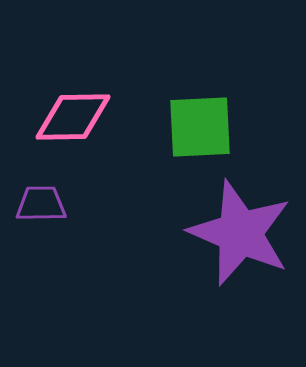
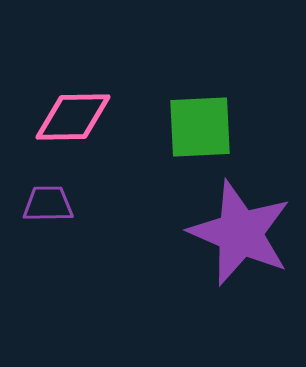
purple trapezoid: moved 7 px right
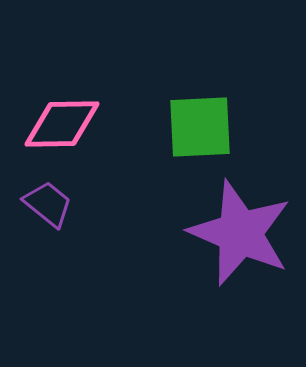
pink diamond: moved 11 px left, 7 px down
purple trapezoid: rotated 40 degrees clockwise
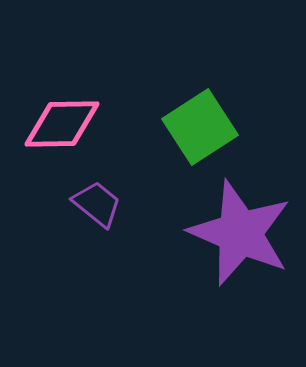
green square: rotated 30 degrees counterclockwise
purple trapezoid: moved 49 px right
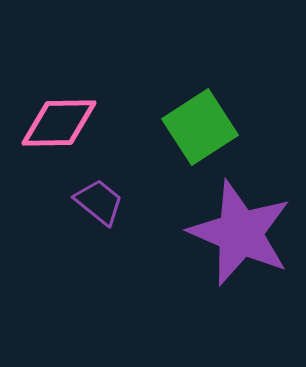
pink diamond: moved 3 px left, 1 px up
purple trapezoid: moved 2 px right, 2 px up
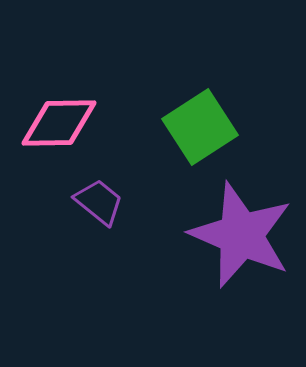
purple star: moved 1 px right, 2 px down
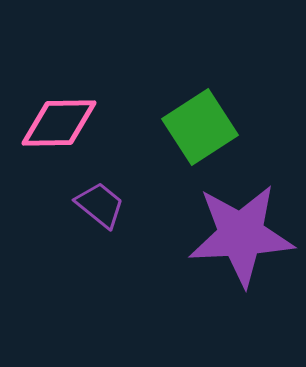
purple trapezoid: moved 1 px right, 3 px down
purple star: rotated 26 degrees counterclockwise
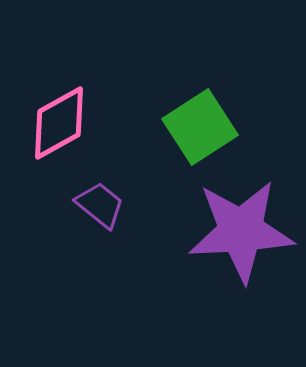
pink diamond: rotated 28 degrees counterclockwise
purple star: moved 4 px up
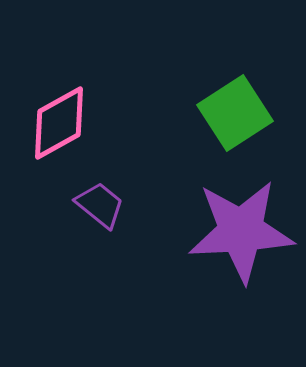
green square: moved 35 px right, 14 px up
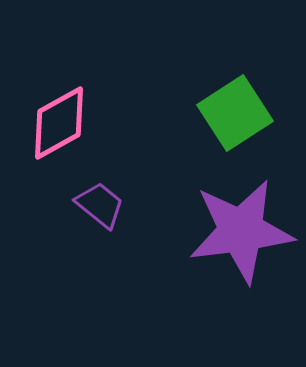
purple star: rotated 4 degrees counterclockwise
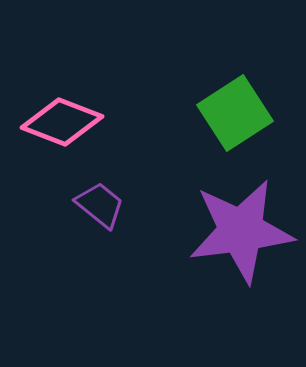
pink diamond: moved 3 px right, 1 px up; rotated 50 degrees clockwise
